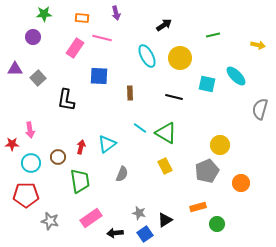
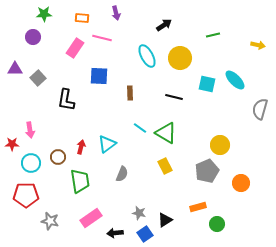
cyan ellipse at (236, 76): moved 1 px left, 4 px down
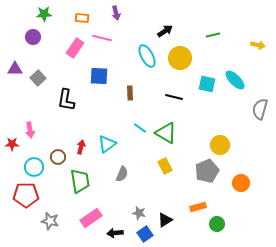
black arrow at (164, 25): moved 1 px right, 6 px down
cyan circle at (31, 163): moved 3 px right, 4 px down
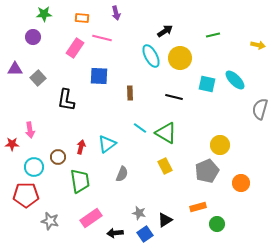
cyan ellipse at (147, 56): moved 4 px right
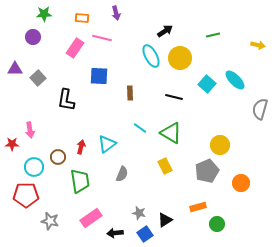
cyan square at (207, 84): rotated 30 degrees clockwise
green triangle at (166, 133): moved 5 px right
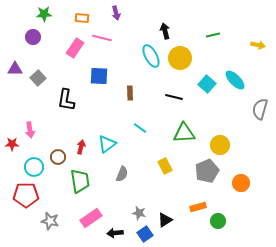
black arrow at (165, 31): rotated 70 degrees counterclockwise
green triangle at (171, 133): moved 13 px right; rotated 35 degrees counterclockwise
green circle at (217, 224): moved 1 px right, 3 px up
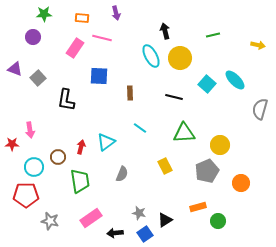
purple triangle at (15, 69): rotated 21 degrees clockwise
cyan triangle at (107, 144): moved 1 px left, 2 px up
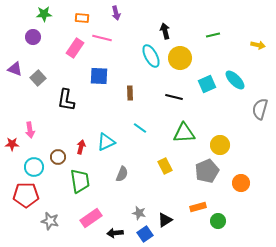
cyan square at (207, 84): rotated 24 degrees clockwise
cyan triangle at (106, 142): rotated 12 degrees clockwise
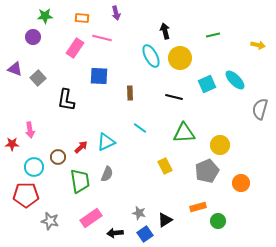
green star at (44, 14): moved 1 px right, 2 px down
red arrow at (81, 147): rotated 32 degrees clockwise
gray semicircle at (122, 174): moved 15 px left
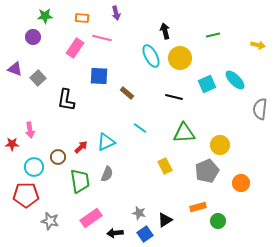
brown rectangle at (130, 93): moved 3 px left; rotated 48 degrees counterclockwise
gray semicircle at (260, 109): rotated 10 degrees counterclockwise
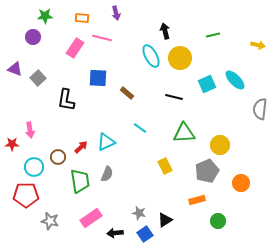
blue square at (99, 76): moved 1 px left, 2 px down
orange rectangle at (198, 207): moved 1 px left, 7 px up
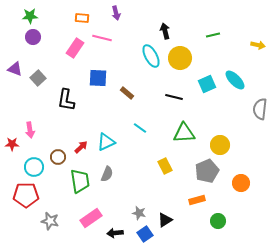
green star at (45, 16): moved 15 px left
